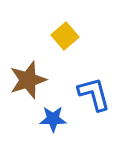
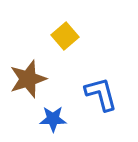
brown star: moved 1 px up
blue L-shape: moved 7 px right
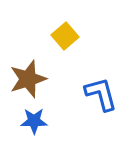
blue star: moved 19 px left, 2 px down
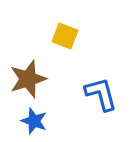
yellow square: rotated 28 degrees counterclockwise
blue star: rotated 20 degrees clockwise
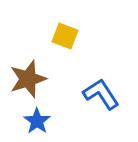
blue L-shape: rotated 18 degrees counterclockwise
blue star: moved 3 px right; rotated 16 degrees clockwise
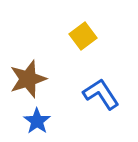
yellow square: moved 18 px right; rotated 32 degrees clockwise
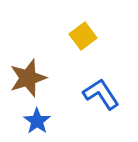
brown star: moved 1 px up
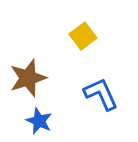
blue L-shape: rotated 9 degrees clockwise
blue star: moved 2 px right; rotated 12 degrees counterclockwise
